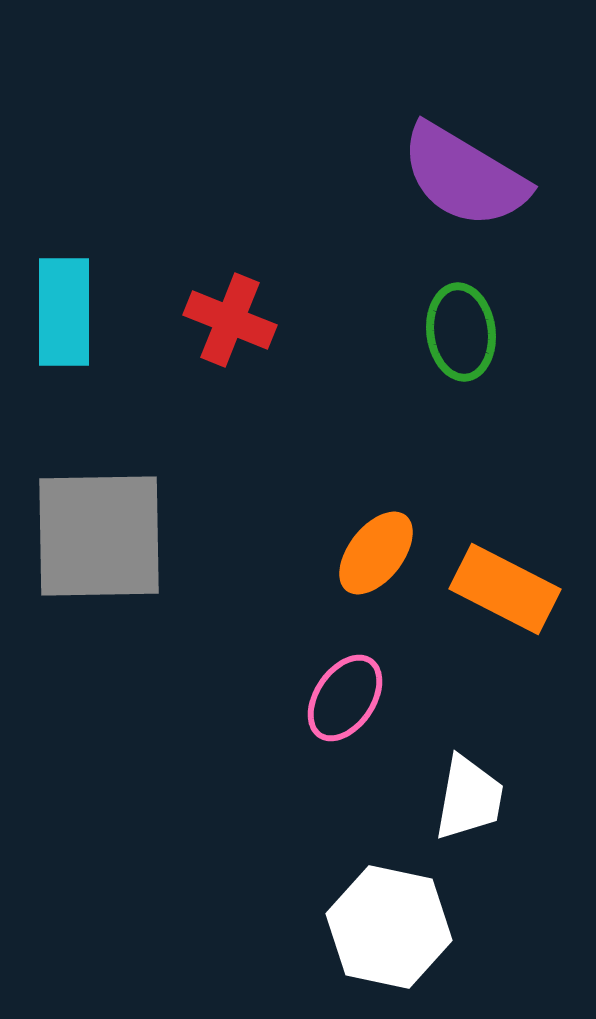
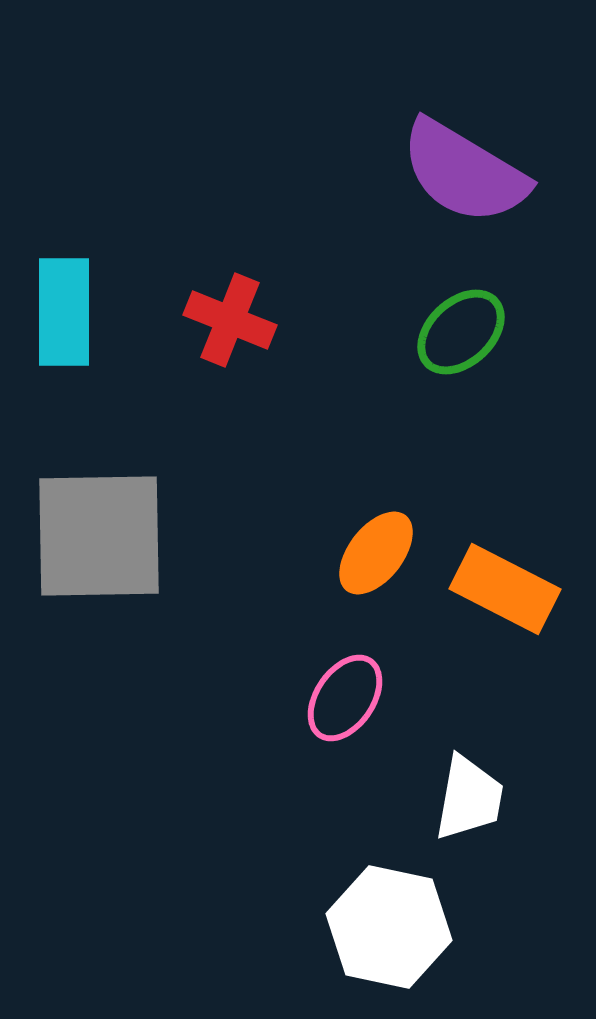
purple semicircle: moved 4 px up
green ellipse: rotated 54 degrees clockwise
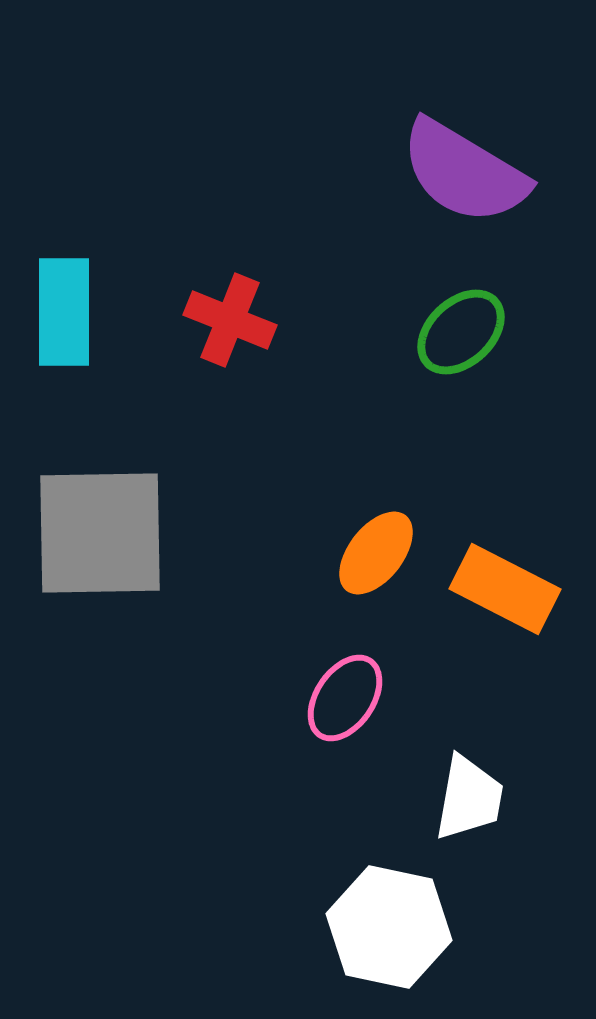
gray square: moved 1 px right, 3 px up
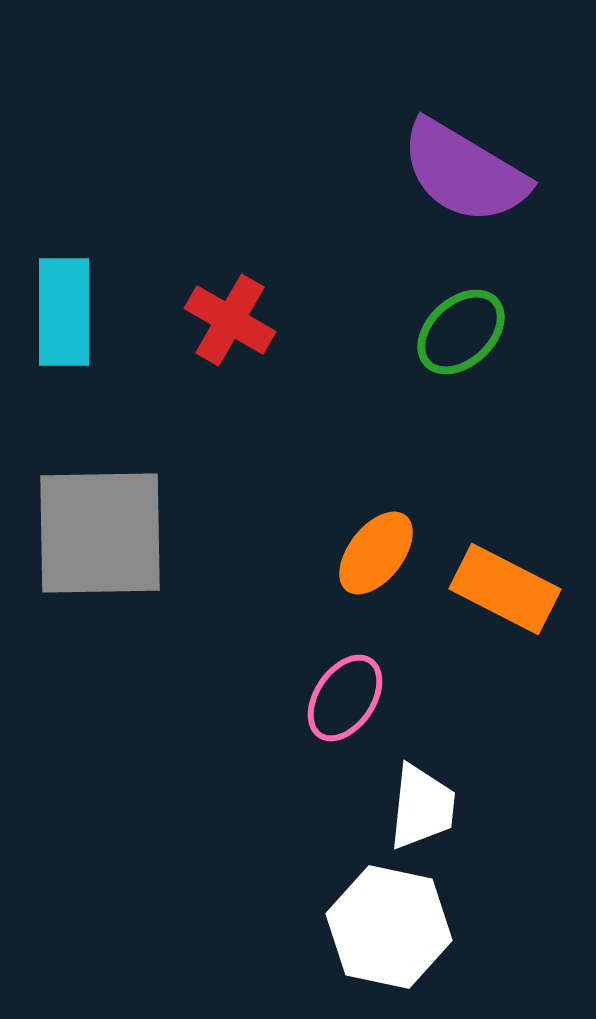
red cross: rotated 8 degrees clockwise
white trapezoid: moved 47 px left, 9 px down; rotated 4 degrees counterclockwise
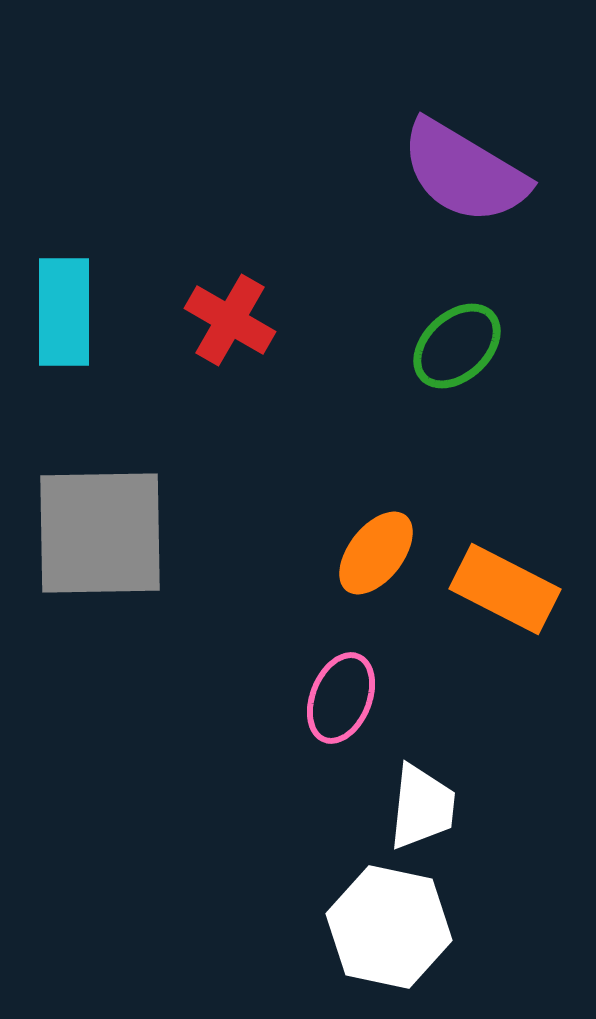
green ellipse: moved 4 px left, 14 px down
pink ellipse: moved 4 px left; rotated 12 degrees counterclockwise
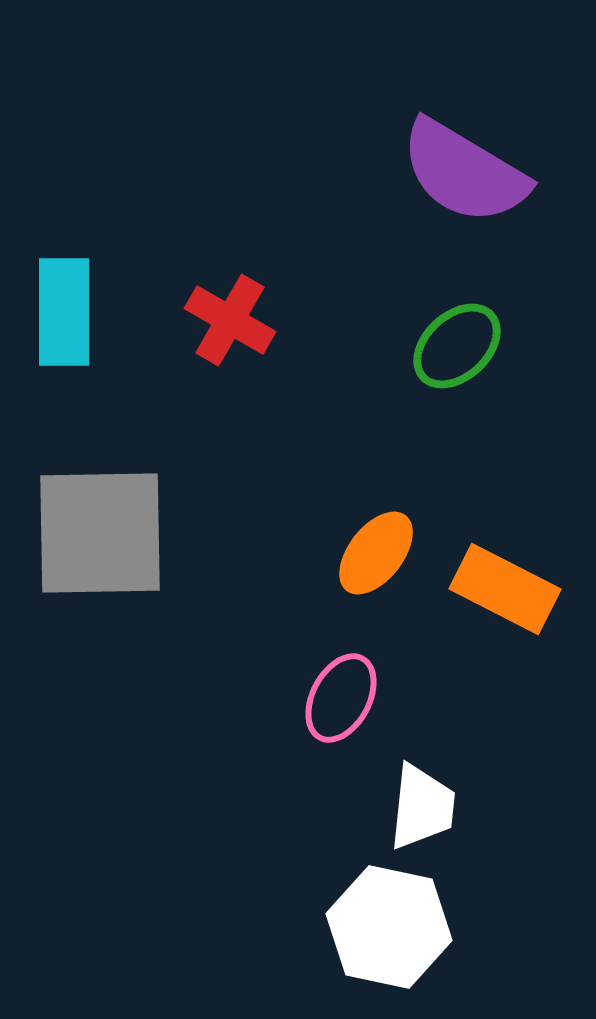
pink ellipse: rotated 6 degrees clockwise
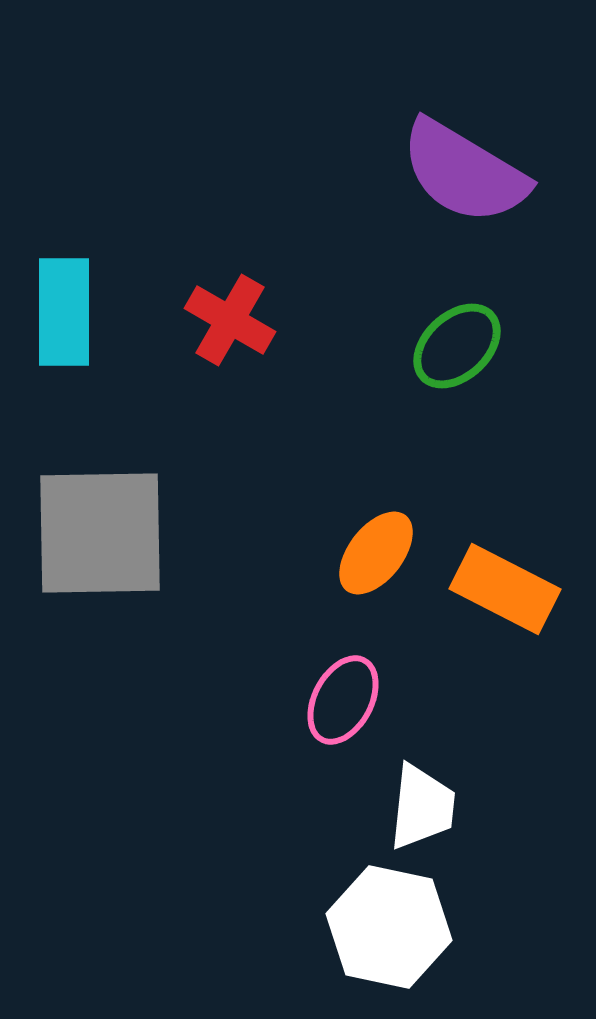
pink ellipse: moved 2 px right, 2 px down
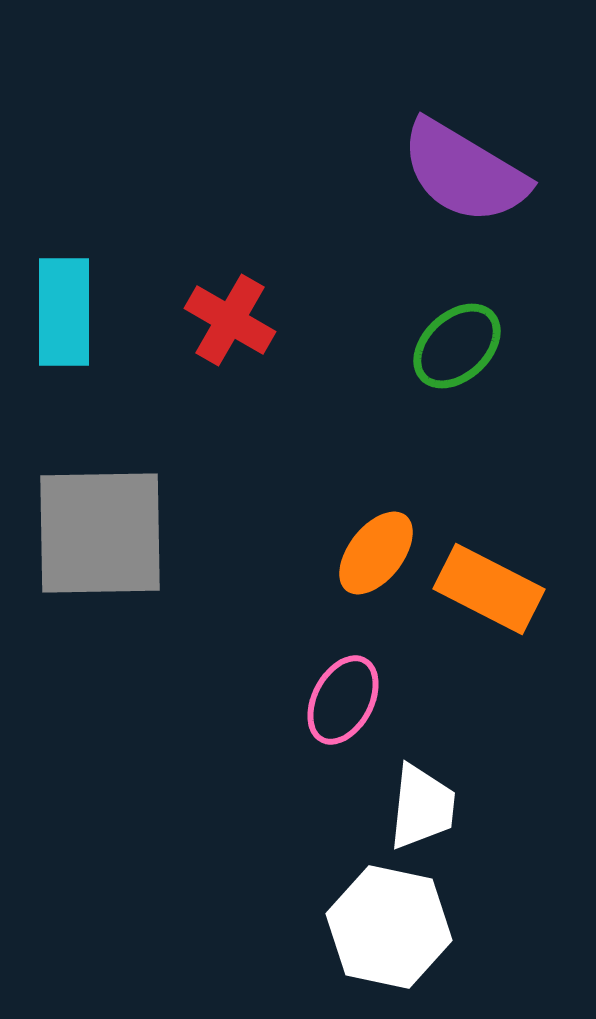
orange rectangle: moved 16 px left
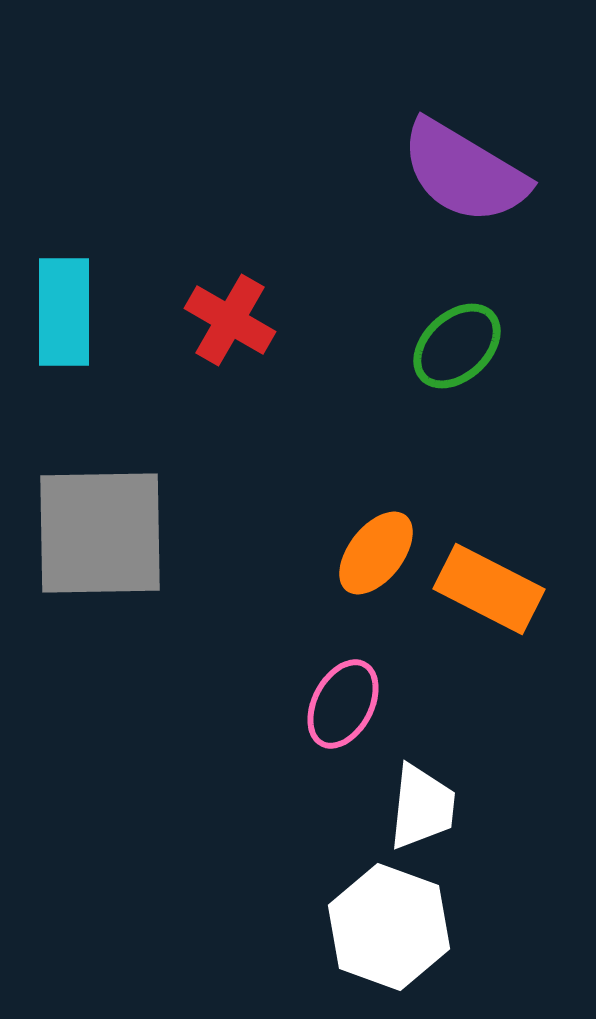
pink ellipse: moved 4 px down
white hexagon: rotated 8 degrees clockwise
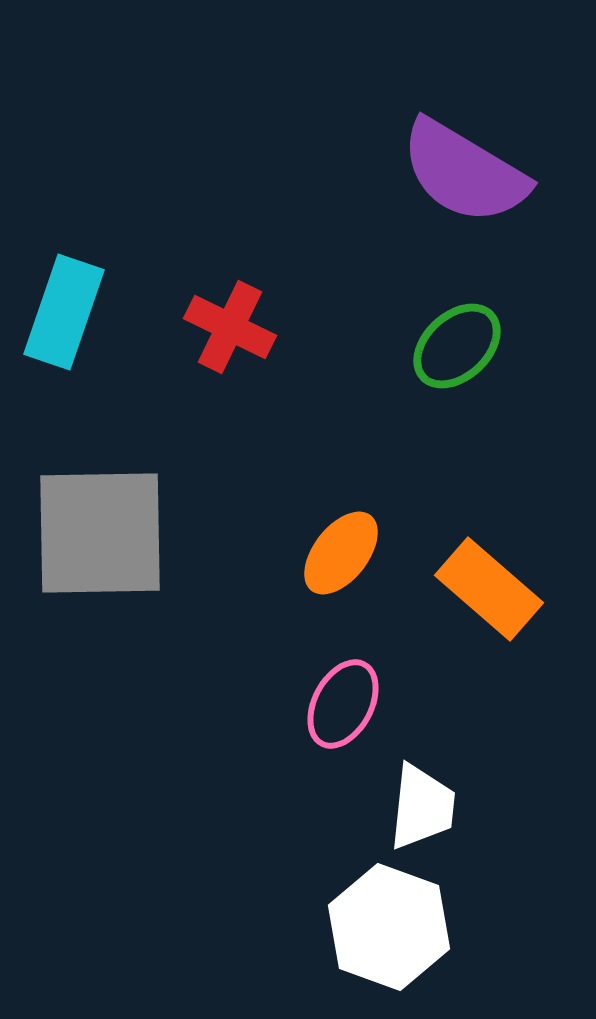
cyan rectangle: rotated 19 degrees clockwise
red cross: moved 7 px down; rotated 4 degrees counterclockwise
orange ellipse: moved 35 px left
orange rectangle: rotated 14 degrees clockwise
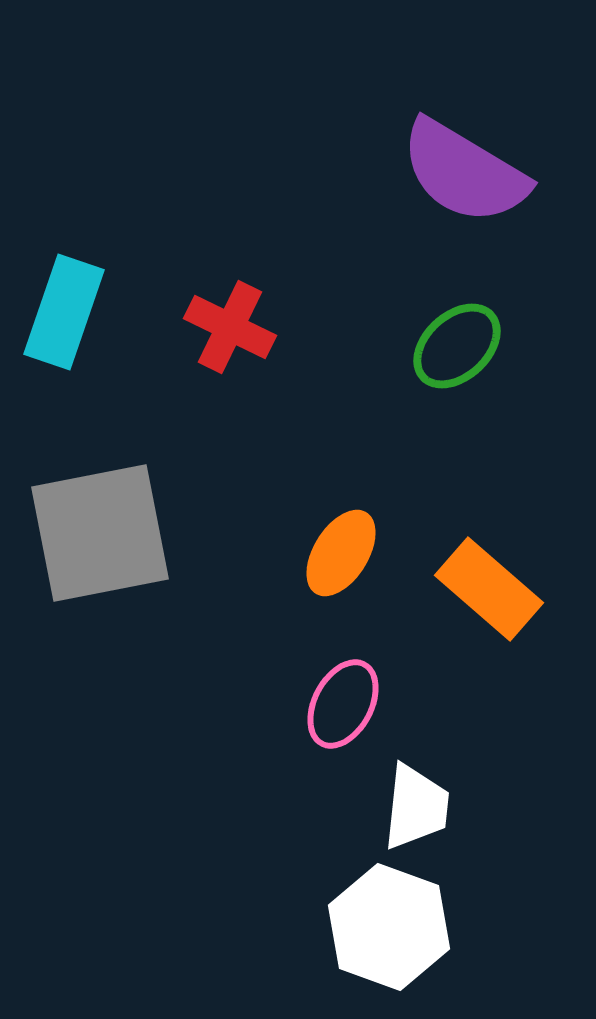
gray square: rotated 10 degrees counterclockwise
orange ellipse: rotated 6 degrees counterclockwise
white trapezoid: moved 6 px left
